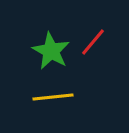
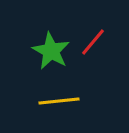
yellow line: moved 6 px right, 4 px down
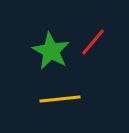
yellow line: moved 1 px right, 2 px up
